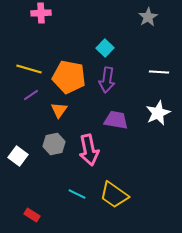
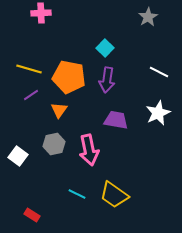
white line: rotated 24 degrees clockwise
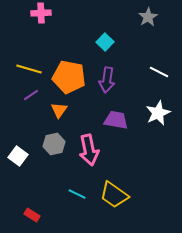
cyan square: moved 6 px up
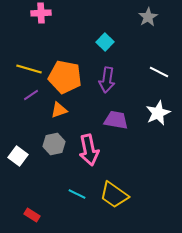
orange pentagon: moved 4 px left
orange triangle: rotated 36 degrees clockwise
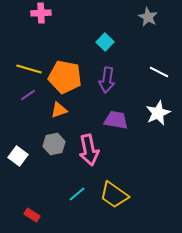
gray star: rotated 12 degrees counterclockwise
purple line: moved 3 px left
cyan line: rotated 66 degrees counterclockwise
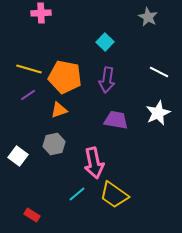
pink arrow: moved 5 px right, 13 px down
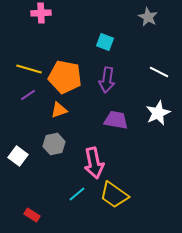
cyan square: rotated 24 degrees counterclockwise
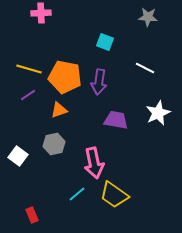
gray star: rotated 24 degrees counterclockwise
white line: moved 14 px left, 4 px up
purple arrow: moved 8 px left, 2 px down
red rectangle: rotated 35 degrees clockwise
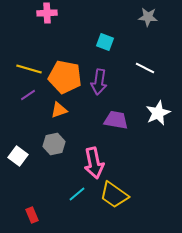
pink cross: moved 6 px right
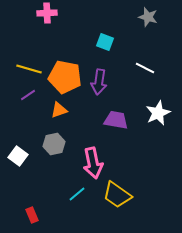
gray star: rotated 12 degrees clockwise
pink arrow: moved 1 px left
yellow trapezoid: moved 3 px right
